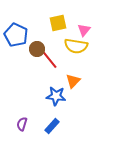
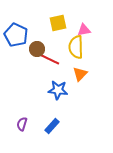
pink triangle: rotated 40 degrees clockwise
yellow semicircle: moved 1 px down; rotated 80 degrees clockwise
red line: rotated 25 degrees counterclockwise
orange triangle: moved 7 px right, 7 px up
blue star: moved 2 px right, 6 px up
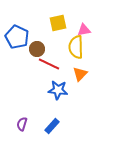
blue pentagon: moved 1 px right, 2 px down
red line: moved 5 px down
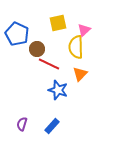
pink triangle: rotated 32 degrees counterclockwise
blue pentagon: moved 3 px up
blue star: rotated 12 degrees clockwise
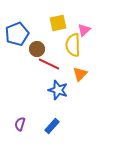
blue pentagon: rotated 25 degrees clockwise
yellow semicircle: moved 3 px left, 2 px up
purple semicircle: moved 2 px left
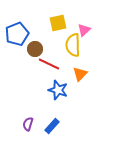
brown circle: moved 2 px left
purple semicircle: moved 8 px right
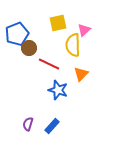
brown circle: moved 6 px left, 1 px up
orange triangle: moved 1 px right
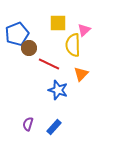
yellow square: rotated 12 degrees clockwise
blue rectangle: moved 2 px right, 1 px down
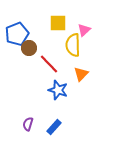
red line: rotated 20 degrees clockwise
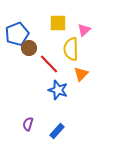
yellow semicircle: moved 2 px left, 4 px down
blue rectangle: moved 3 px right, 4 px down
